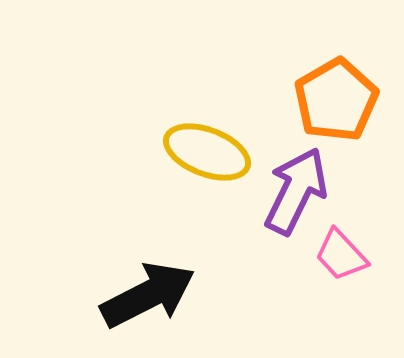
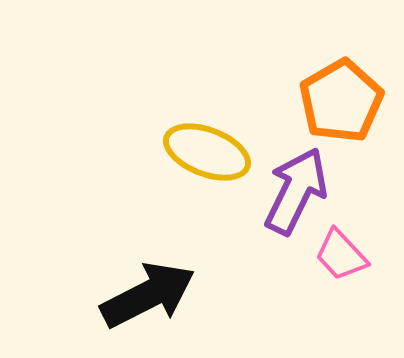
orange pentagon: moved 5 px right, 1 px down
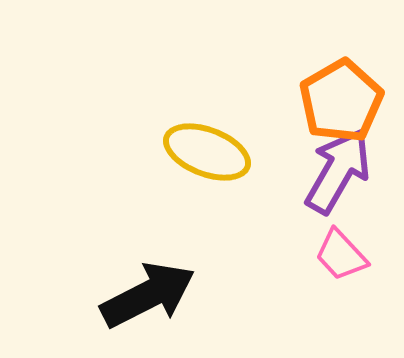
purple arrow: moved 42 px right, 20 px up; rotated 4 degrees clockwise
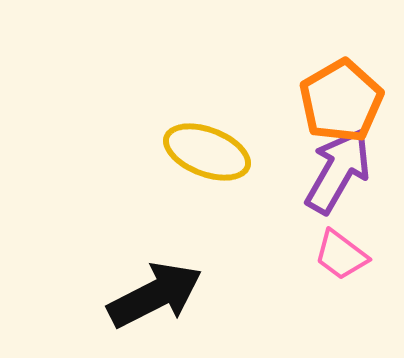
pink trapezoid: rotated 10 degrees counterclockwise
black arrow: moved 7 px right
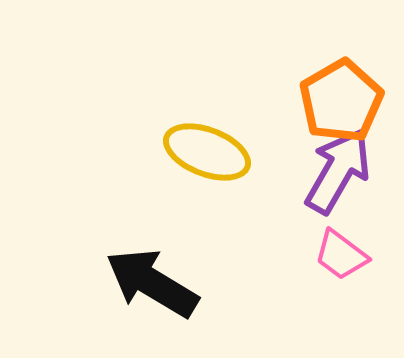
black arrow: moved 3 px left, 12 px up; rotated 122 degrees counterclockwise
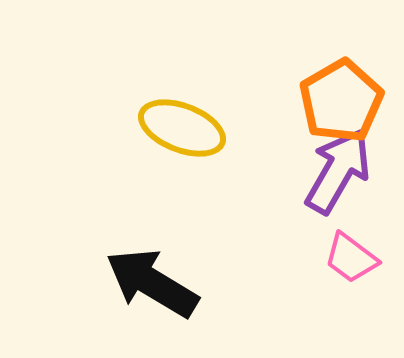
yellow ellipse: moved 25 px left, 24 px up
pink trapezoid: moved 10 px right, 3 px down
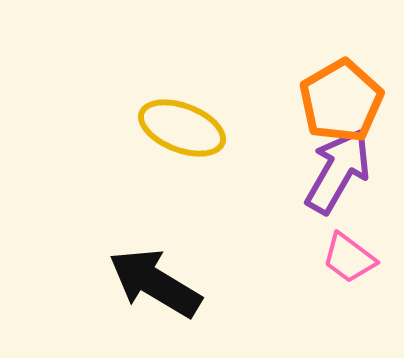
pink trapezoid: moved 2 px left
black arrow: moved 3 px right
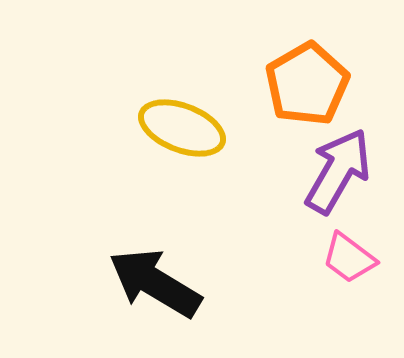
orange pentagon: moved 34 px left, 17 px up
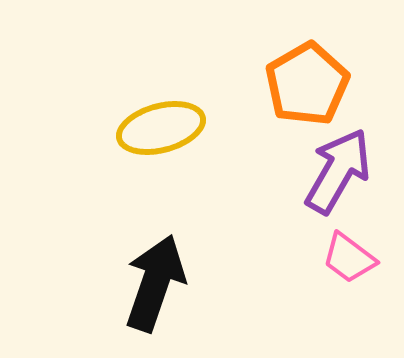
yellow ellipse: moved 21 px left; rotated 36 degrees counterclockwise
black arrow: rotated 78 degrees clockwise
